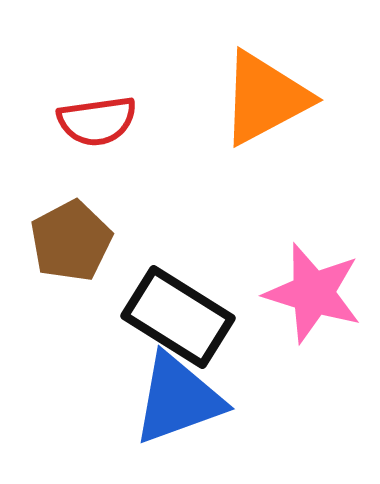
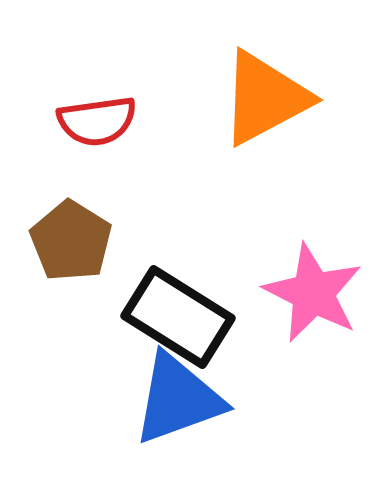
brown pentagon: rotated 12 degrees counterclockwise
pink star: rotated 10 degrees clockwise
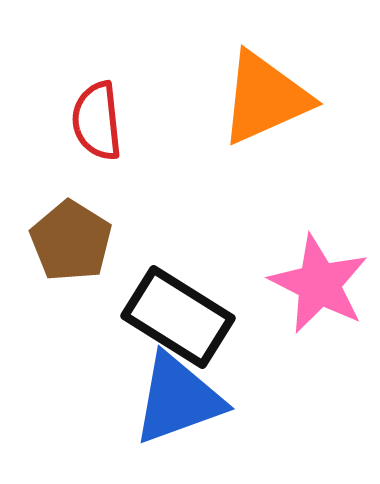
orange triangle: rotated 4 degrees clockwise
red semicircle: rotated 92 degrees clockwise
pink star: moved 6 px right, 9 px up
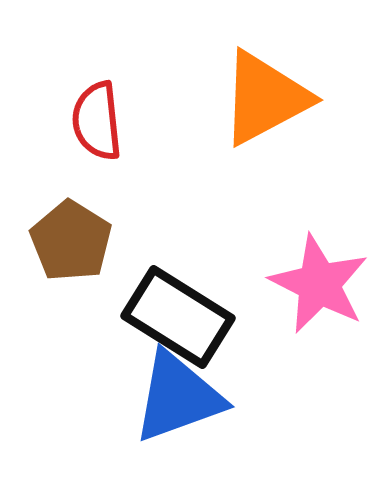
orange triangle: rotated 4 degrees counterclockwise
blue triangle: moved 2 px up
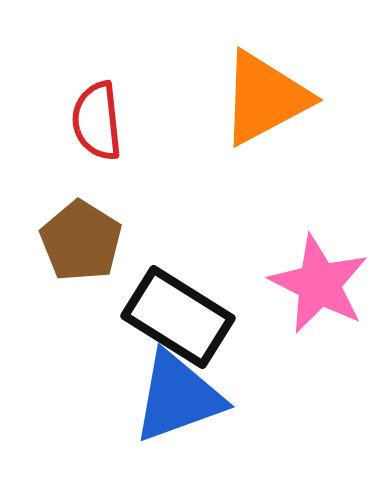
brown pentagon: moved 10 px right
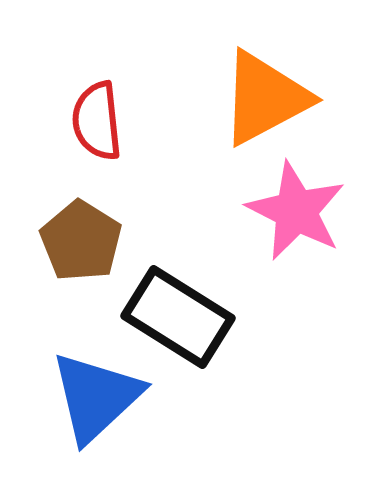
pink star: moved 23 px left, 73 px up
blue triangle: moved 82 px left; rotated 23 degrees counterclockwise
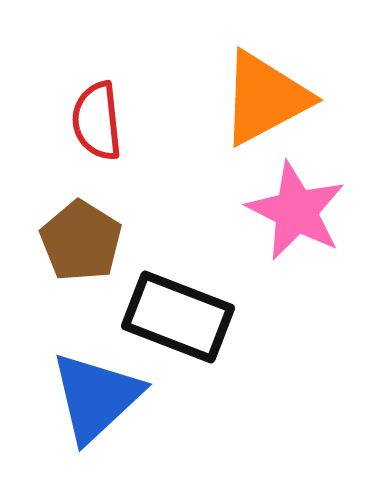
black rectangle: rotated 11 degrees counterclockwise
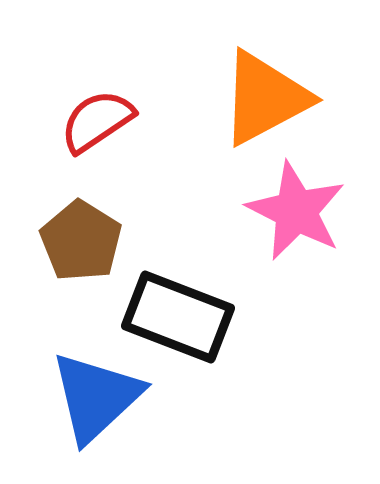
red semicircle: rotated 62 degrees clockwise
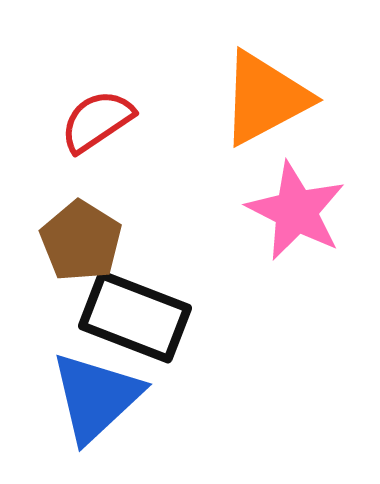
black rectangle: moved 43 px left
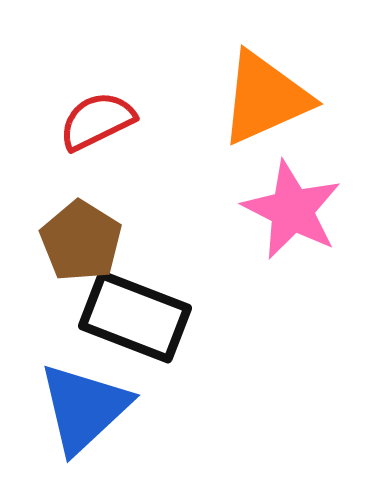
orange triangle: rotated 4 degrees clockwise
red semicircle: rotated 8 degrees clockwise
pink star: moved 4 px left, 1 px up
blue triangle: moved 12 px left, 11 px down
